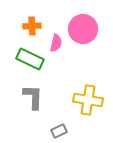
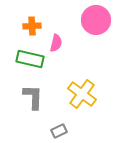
pink circle: moved 13 px right, 9 px up
green rectangle: rotated 12 degrees counterclockwise
yellow cross: moved 6 px left, 6 px up; rotated 28 degrees clockwise
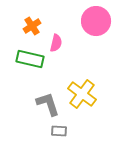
pink circle: moved 1 px down
orange cross: rotated 30 degrees counterclockwise
gray L-shape: moved 15 px right, 7 px down; rotated 20 degrees counterclockwise
gray rectangle: rotated 28 degrees clockwise
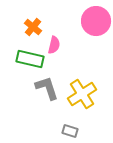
orange cross: moved 1 px right, 1 px down; rotated 18 degrees counterclockwise
pink semicircle: moved 2 px left, 2 px down
yellow cross: rotated 20 degrees clockwise
gray L-shape: moved 1 px left, 16 px up
gray rectangle: moved 11 px right; rotated 14 degrees clockwise
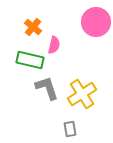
pink circle: moved 1 px down
green rectangle: moved 1 px down
gray rectangle: moved 2 px up; rotated 63 degrees clockwise
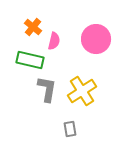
pink circle: moved 17 px down
pink semicircle: moved 4 px up
gray L-shape: moved 1 px down; rotated 28 degrees clockwise
yellow cross: moved 3 px up
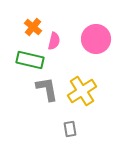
gray L-shape: rotated 20 degrees counterclockwise
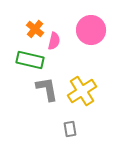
orange cross: moved 2 px right, 2 px down
pink circle: moved 5 px left, 9 px up
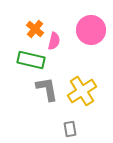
green rectangle: moved 1 px right
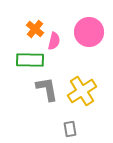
pink circle: moved 2 px left, 2 px down
green rectangle: moved 1 px left; rotated 12 degrees counterclockwise
